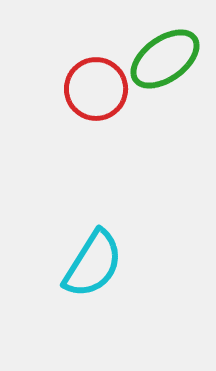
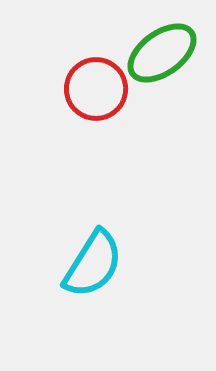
green ellipse: moved 3 px left, 6 px up
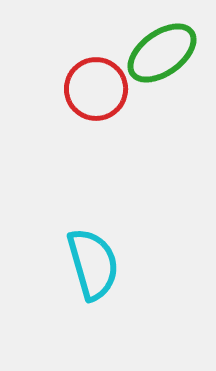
cyan semicircle: rotated 48 degrees counterclockwise
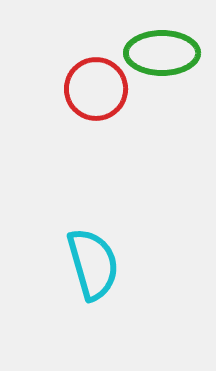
green ellipse: rotated 36 degrees clockwise
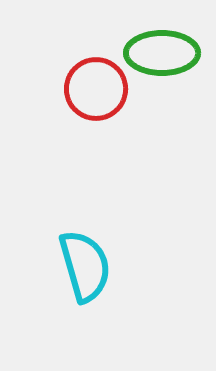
cyan semicircle: moved 8 px left, 2 px down
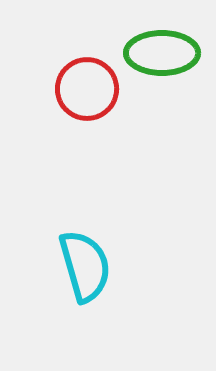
red circle: moved 9 px left
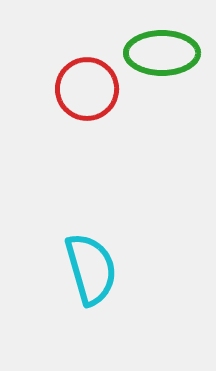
cyan semicircle: moved 6 px right, 3 px down
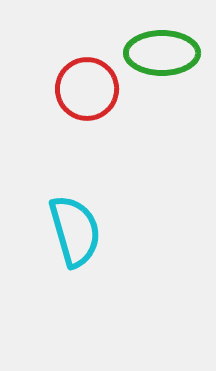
cyan semicircle: moved 16 px left, 38 px up
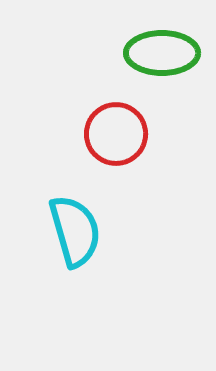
red circle: moved 29 px right, 45 px down
